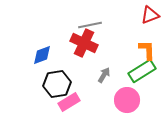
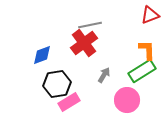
red cross: rotated 28 degrees clockwise
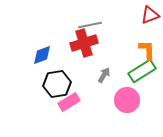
red cross: rotated 20 degrees clockwise
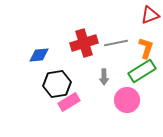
gray line: moved 26 px right, 18 px down
orange L-shape: moved 1 px left, 2 px up; rotated 20 degrees clockwise
blue diamond: moved 3 px left; rotated 15 degrees clockwise
gray arrow: moved 2 px down; rotated 147 degrees clockwise
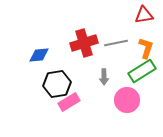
red triangle: moved 6 px left; rotated 12 degrees clockwise
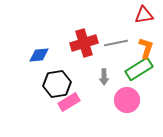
green rectangle: moved 3 px left, 2 px up
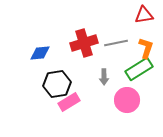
blue diamond: moved 1 px right, 2 px up
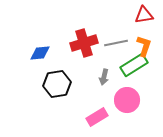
orange L-shape: moved 2 px left, 2 px up
green rectangle: moved 5 px left, 4 px up
gray arrow: rotated 14 degrees clockwise
pink rectangle: moved 28 px right, 15 px down
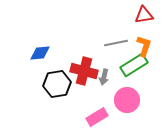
red cross: moved 28 px down; rotated 32 degrees clockwise
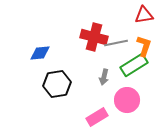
red cross: moved 10 px right, 34 px up
